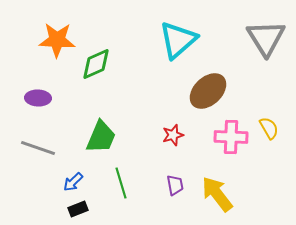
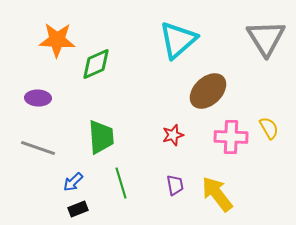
green trapezoid: rotated 27 degrees counterclockwise
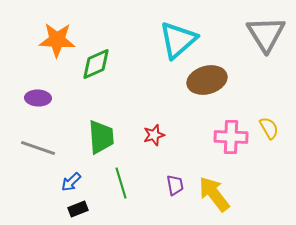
gray triangle: moved 4 px up
brown ellipse: moved 1 px left, 11 px up; rotated 27 degrees clockwise
red star: moved 19 px left
blue arrow: moved 2 px left
yellow arrow: moved 3 px left
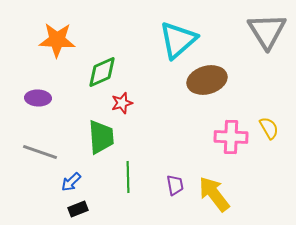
gray triangle: moved 1 px right, 3 px up
green diamond: moved 6 px right, 8 px down
red star: moved 32 px left, 32 px up
gray line: moved 2 px right, 4 px down
green line: moved 7 px right, 6 px up; rotated 16 degrees clockwise
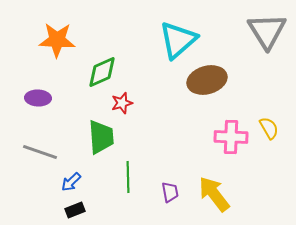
purple trapezoid: moved 5 px left, 7 px down
black rectangle: moved 3 px left, 1 px down
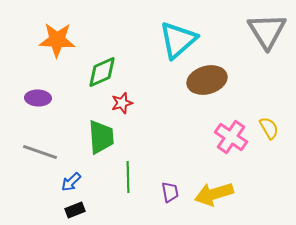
pink cross: rotated 32 degrees clockwise
yellow arrow: rotated 69 degrees counterclockwise
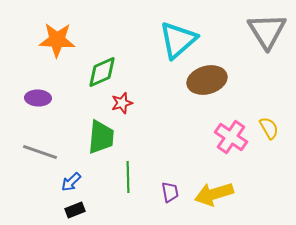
green trapezoid: rotated 9 degrees clockwise
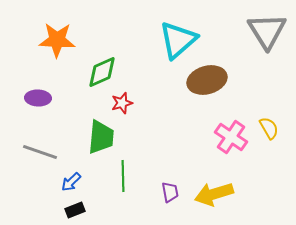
green line: moved 5 px left, 1 px up
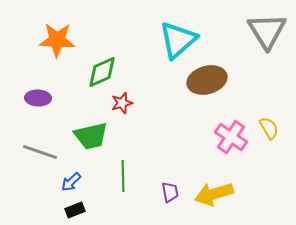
green trapezoid: moved 10 px left, 1 px up; rotated 72 degrees clockwise
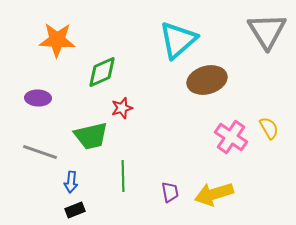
red star: moved 5 px down
blue arrow: rotated 40 degrees counterclockwise
